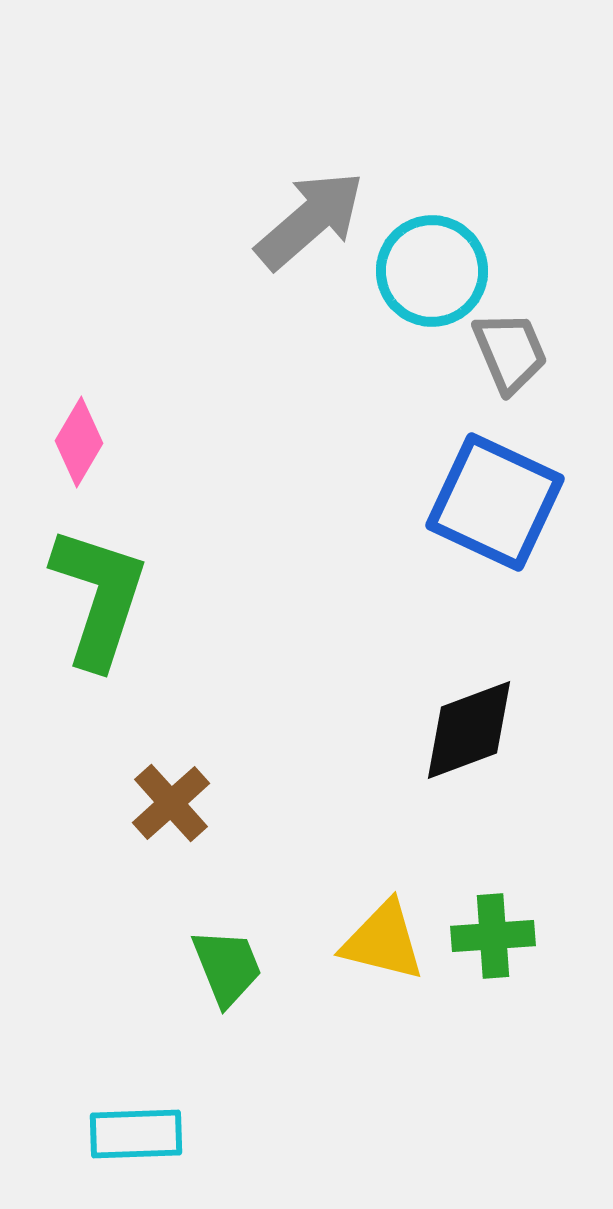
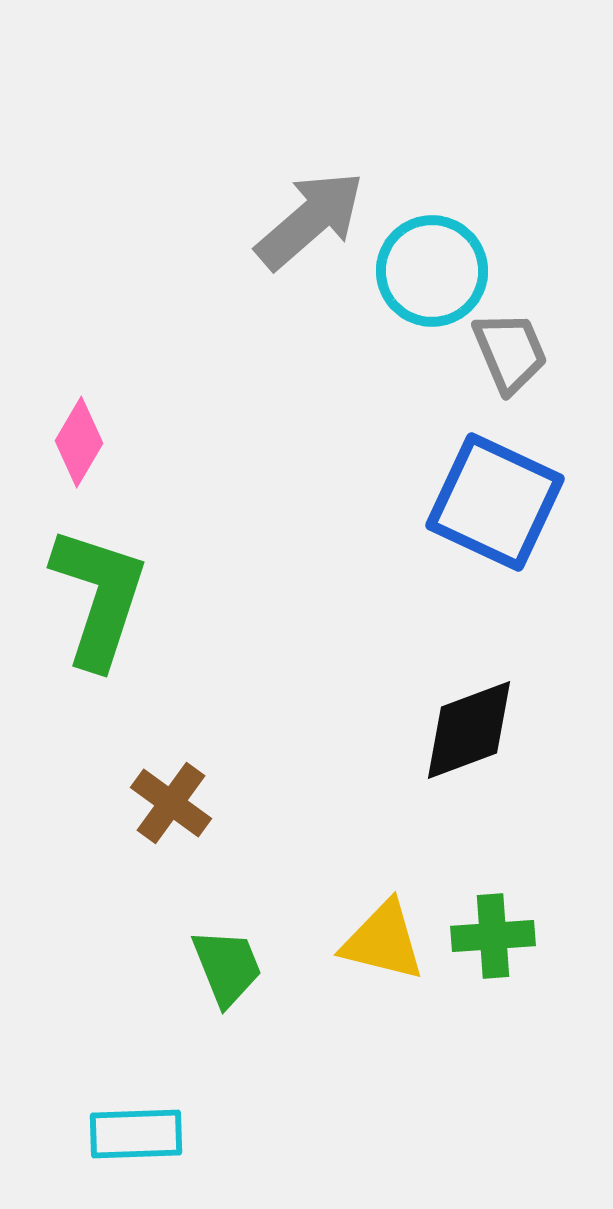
brown cross: rotated 12 degrees counterclockwise
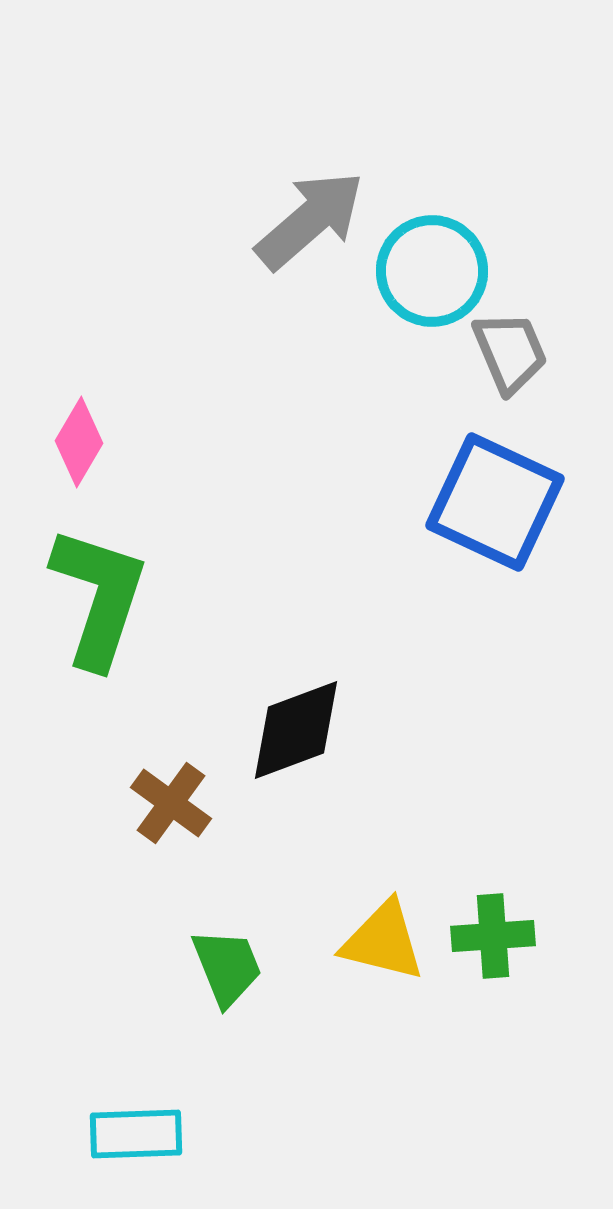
black diamond: moved 173 px left
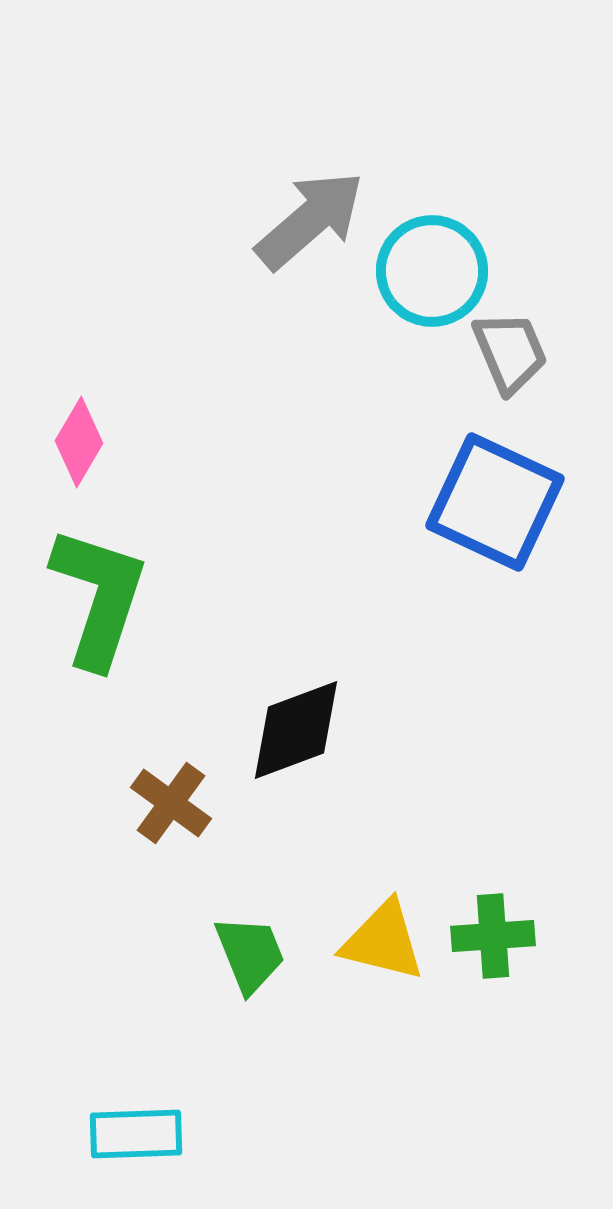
green trapezoid: moved 23 px right, 13 px up
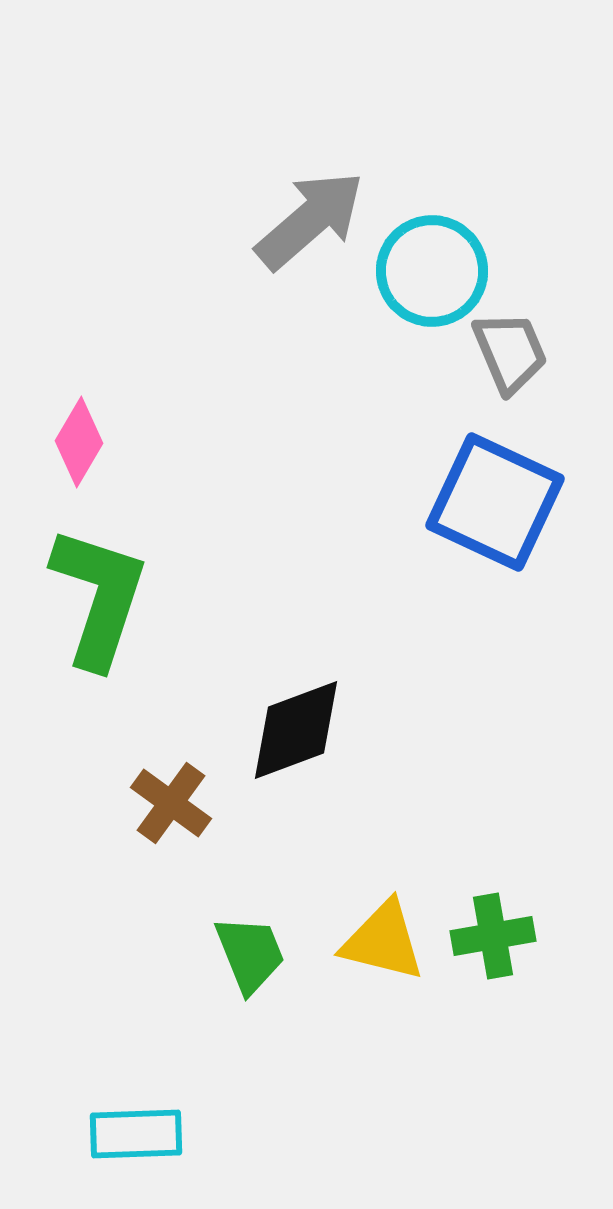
green cross: rotated 6 degrees counterclockwise
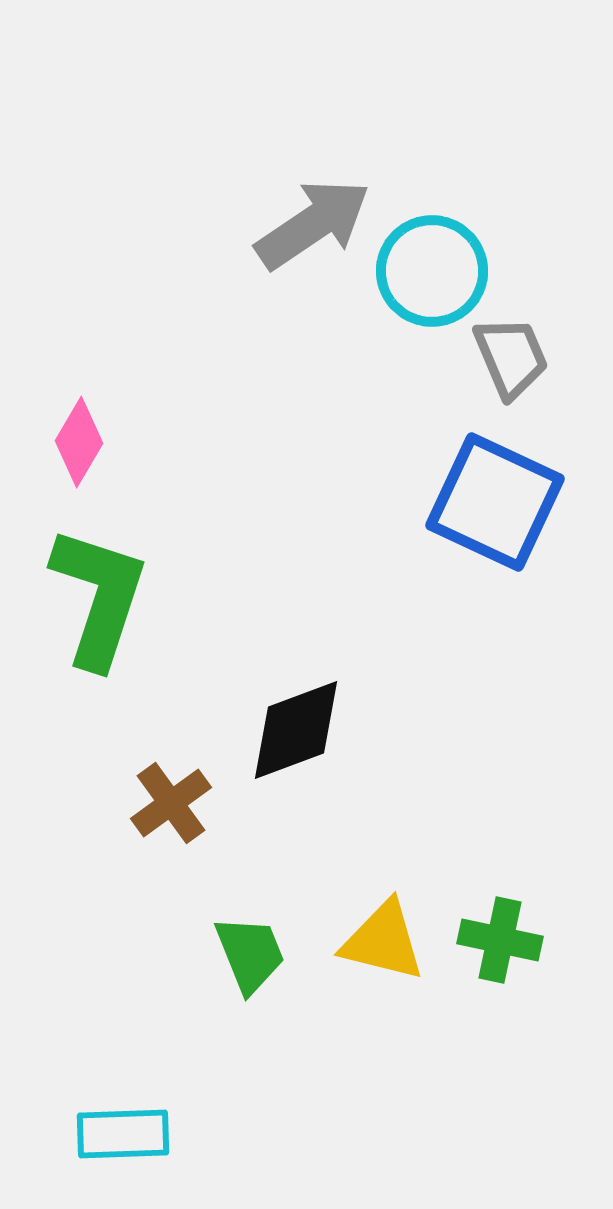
gray arrow: moved 3 px right, 4 px down; rotated 7 degrees clockwise
gray trapezoid: moved 1 px right, 5 px down
brown cross: rotated 18 degrees clockwise
green cross: moved 7 px right, 4 px down; rotated 22 degrees clockwise
cyan rectangle: moved 13 px left
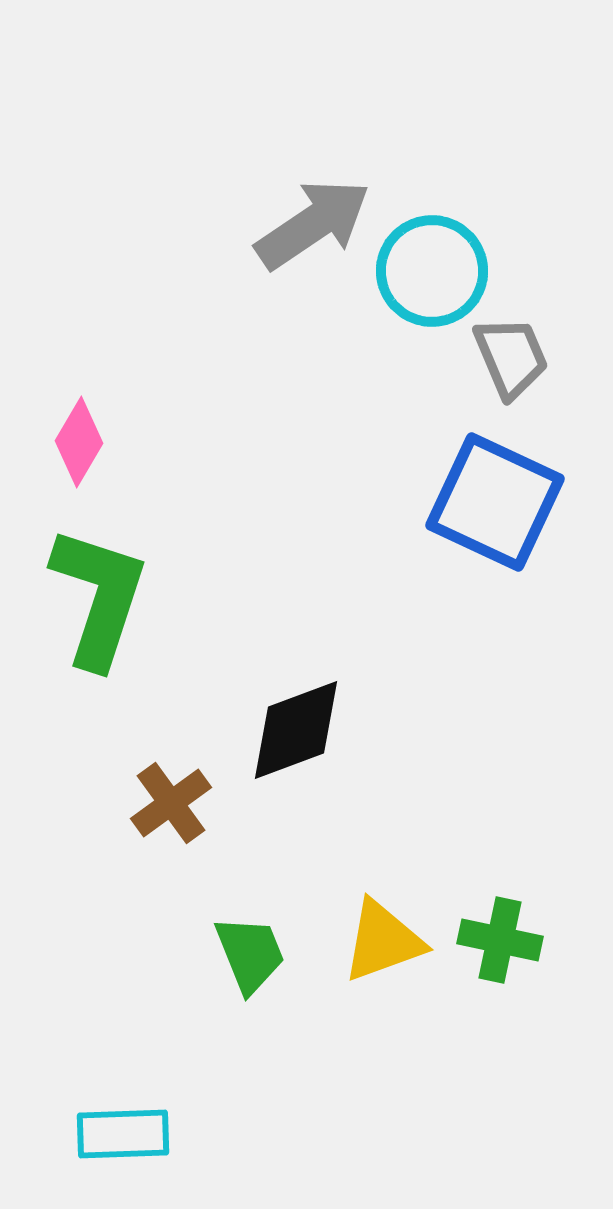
yellow triangle: rotated 34 degrees counterclockwise
